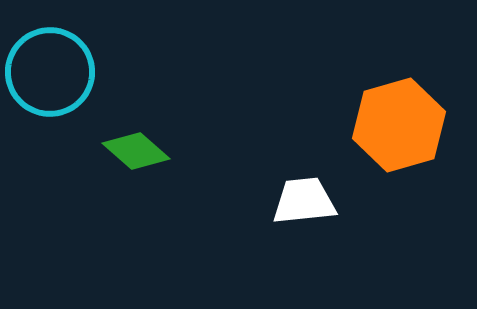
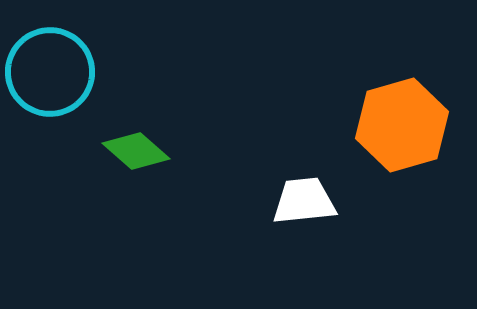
orange hexagon: moved 3 px right
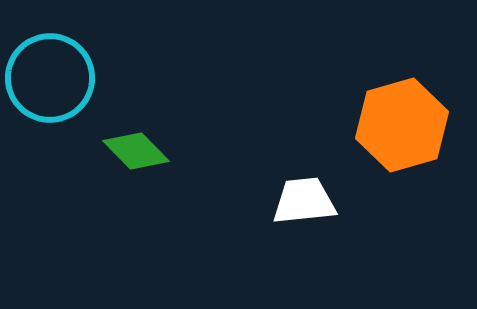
cyan circle: moved 6 px down
green diamond: rotated 4 degrees clockwise
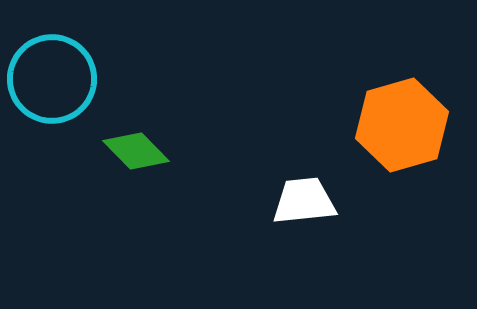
cyan circle: moved 2 px right, 1 px down
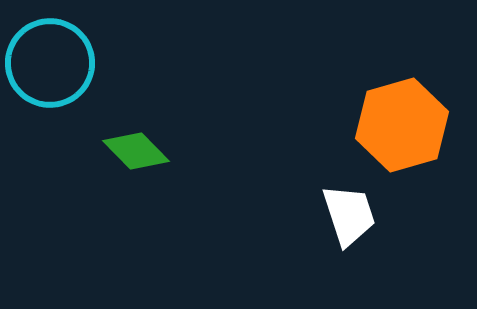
cyan circle: moved 2 px left, 16 px up
white trapezoid: moved 45 px right, 14 px down; rotated 78 degrees clockwise
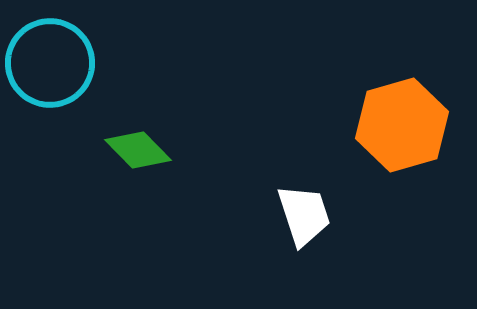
green diamond: moved 2 px right, 1 px up
white trapezoid: moved 45 px left
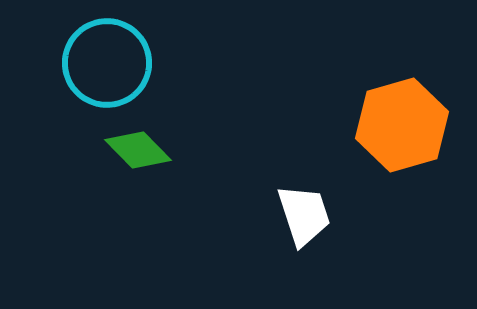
cyan circle: moved 57 px right
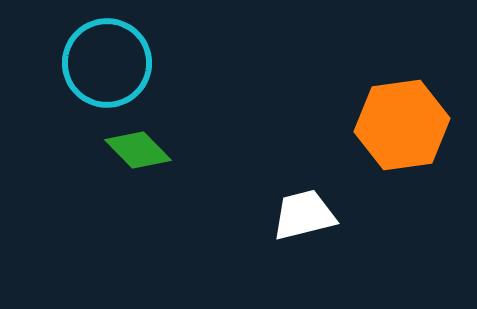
orange hexagon: rotated 8 degrees clockwise
white trapezoid: rotated 86 degrees counterclockwise
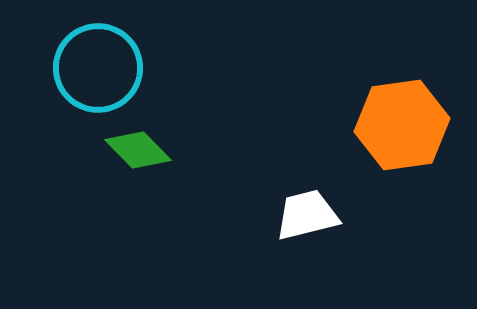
cyan circle: moved 9 px left, 5 px down
white trapezoid: moved 3 px right
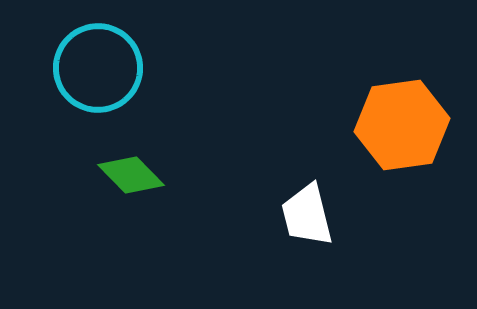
green diamond: moved 7 px left, 25 px down
white trapezoid: rotated 90 degrees counterclockwise
